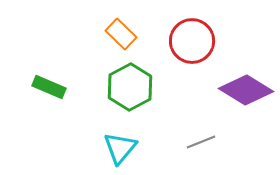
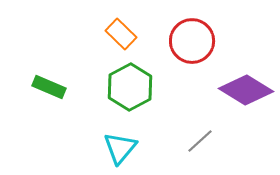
gray line: moved 1 px left, 1 px up; rotated 20 degrees counterclockwise
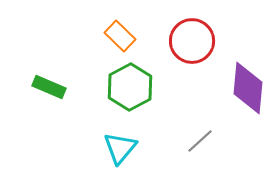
orange rectangle: moved 1 px left, 2 px down
purple diamond: moved 2 px right, 2 px up; rotated 64 degrees clockwise
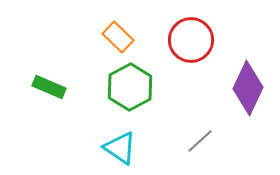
orange rectangle: moved 2 px left, 1 px down
red circle: moved 1 px left, 1 px up
purple diamond: rotated 20 degrees clockwise
cyan triangle: rotated 36 degrees counterclockwise
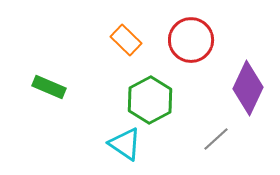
orange rectangle: moved 8 px right, 3 px down
green hexagon: moved 20 px right, 13 px down
gray line: moved 16 px right, 2 px up
cyan triangle: moved 5 px right, 4 px up
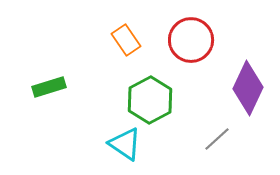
orange rectangle: rotated 12 degrees clockwise
green rectangle: rotated 40 degrees counterclockwise
gray line: moved 1 px right
